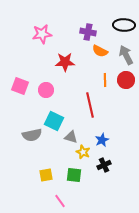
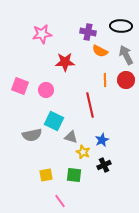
black ellipse: moved 3 px left, 1 px down
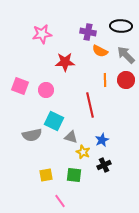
gray arrow: rotated 18 degrees counterclockwise
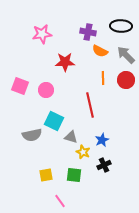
orange line: moved 2 px left, 2 px up
